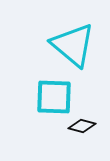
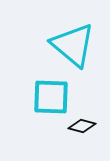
cyan square: moved 3 px left
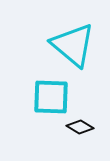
black diamond: moved 2 px left, 1 px down; rotated 16 degrees clockwise
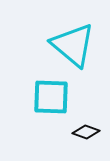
black diamond: moved 6 px right, 5 px down; rotated 12 degrees counterclockwise
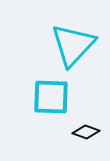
cyan triangle: rotated 33 degrees clockwise
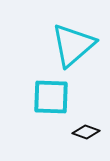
cyan triangle: rotated 6 degrees clockwise
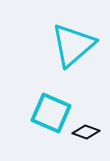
cyan square: moved 16 px down; rotated 21 degrees clockwise
